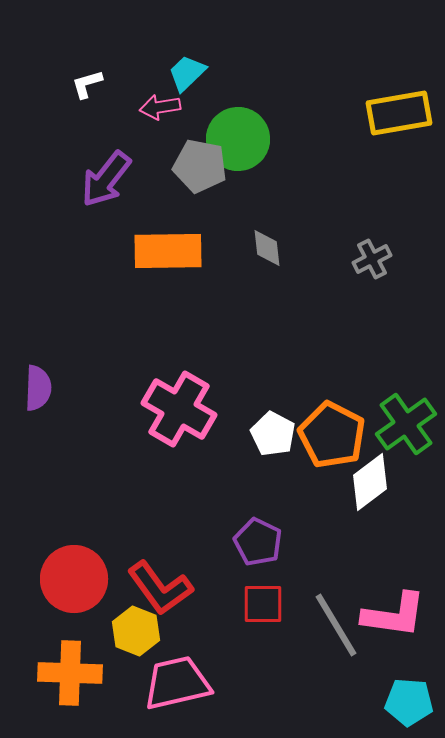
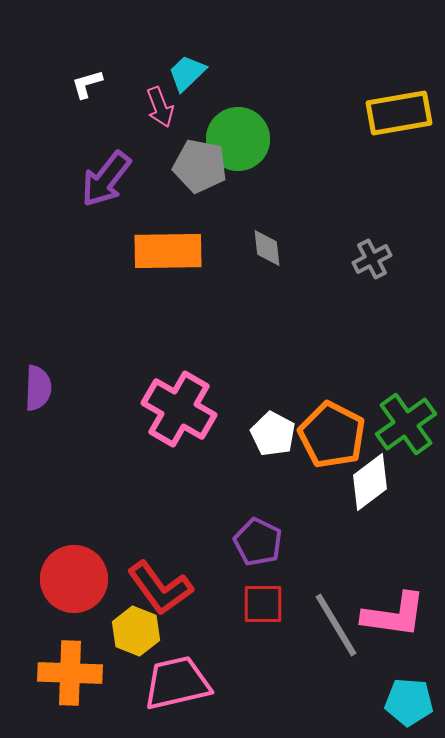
pink arrow: rotated 102 degrees counterclockwise
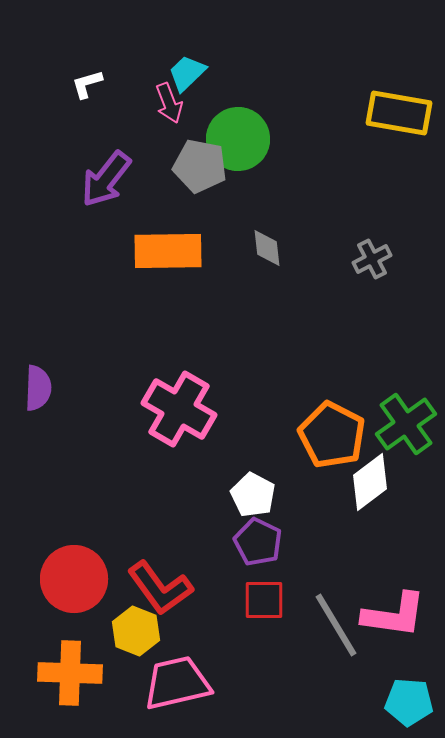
pink arrow: moved 9 px right, 4 px up
yellow rectangle: rotated 20 degrees clockwise
white pentagon: moved 20 px left, 61 px down
red square: moved 1 px right, 4 px up
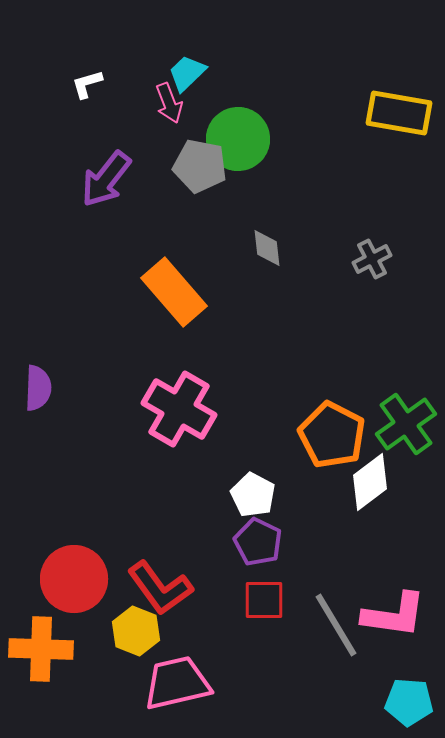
orange rectangle: moved 6 px right, 41 px down; rotated 50 degrees clockwise
orange cross: moved 29 px left, 24 px up
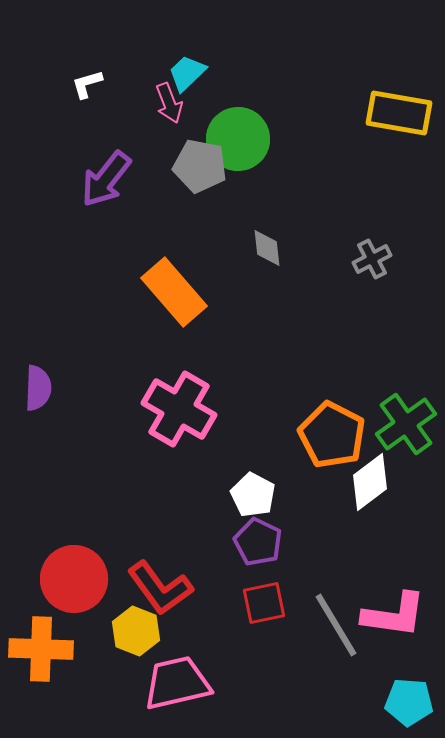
red square: moved 3 px down; rotated 12 degrees counterclockwise
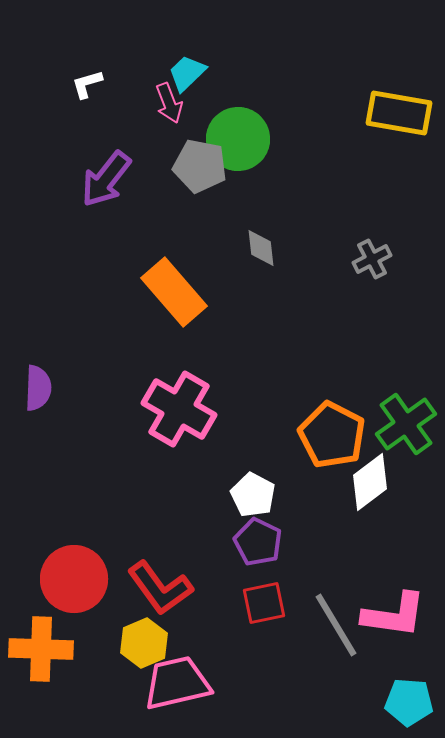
gray diamond: moved 6 px left
yellow hexagon: moved 8 px right, 12 px down; rotated 15 degrees clockwise
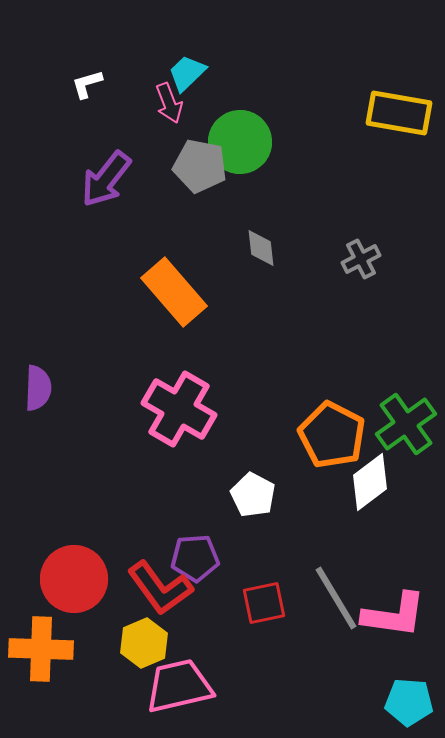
green circle: moved 2 px right, 3 px down
gray cross: moved 11 px left
purple pentagon: moved 63 px left, 16 px down; rotated 30 degrees counterclockwise
gray line: moved 27 px up
pink trapezoid: moved 2 px right, 3 px down
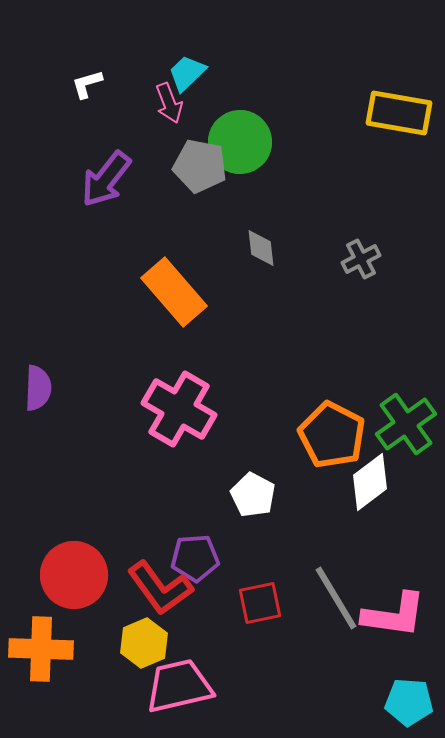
red circle: moved 4 px up
red square: moved 4 px left
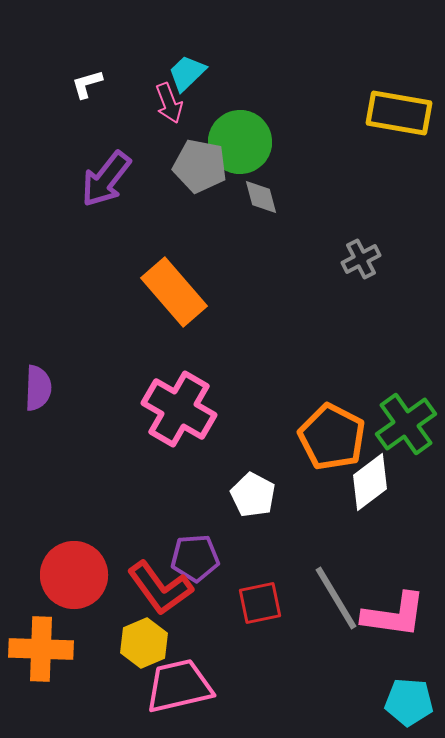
gray diamond: moved 51 px up; rotated 9 degrees counterclockwise
orange pentagon: moved 2 px down
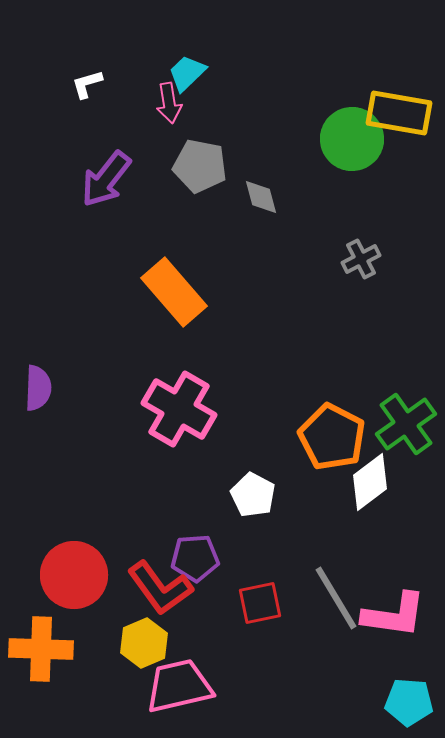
pink arrow: rotated 12 degrees clockwise
green circle: moved 112 px right, 3 px up
